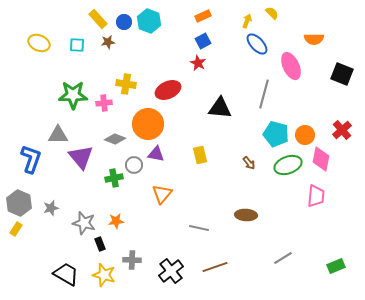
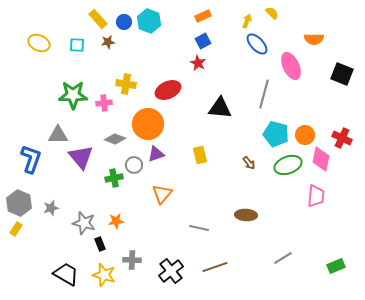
red cross at (342, 130): moved 8 px down; rotated 24 degrees counterclockwise
purple triangle at (156, 154): rotated 30 degrees counterclockwise
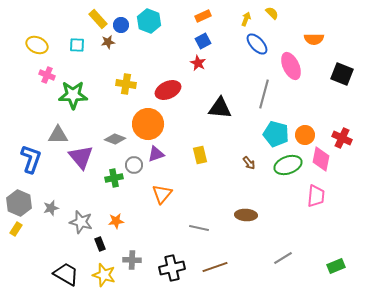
yellow arrow at (247, 21): moved 1 px left, 2 px up
blue circle at (124, 22): moved 3 px left, 3 px down
yellow ellipse at (39, 43): moved 2 px left, 2 px down
pink cross at (104, 103): moved 57 px left, 28 px up; rotated 28 degrees clockwise
gray star at (84, 223): moved 3 px left, 1 px up
black cross at (171, 271): moved 1 px right, 3 px up; rotated 25 degrees clockwise
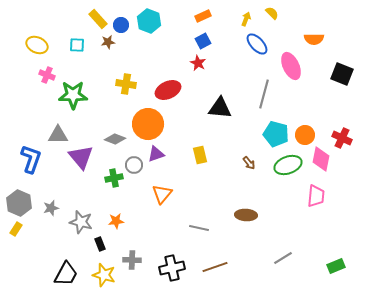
black trapezoid at (66, 274): rotated 88 degrees clockwise
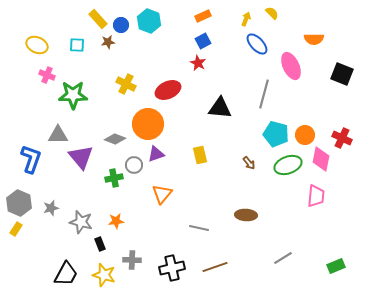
yellow cross at (126, 84): rotated 18 degrees clockwise
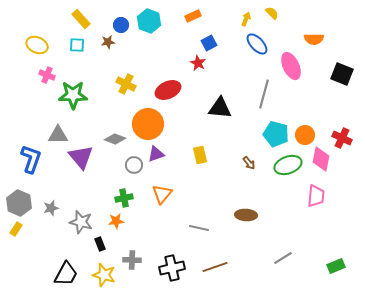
orange rectangle at (203, 16): moved 10 px left
yellow rectangle at (98, 19): moved 17 px left
blue square at (203, 41): moved 6 px right, 2 px down
green cross at (114, 178): moved 10 px right, 20 px down
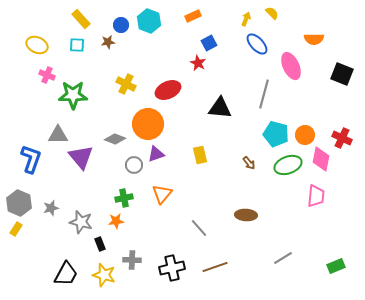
gray line at (199, 228): rotated 36 degrees clockwise
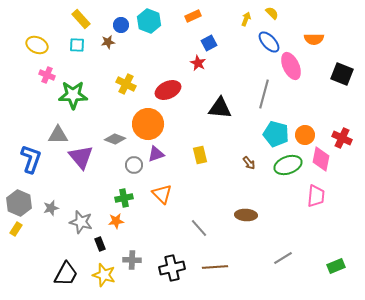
blue ellipse at (257, 44): moved 12 px right, 2 px up
orange triangle at (162, 194): rotated 25 degrees counterclockwise
brown line at (215, 267): rotated 15 degrees clockwise
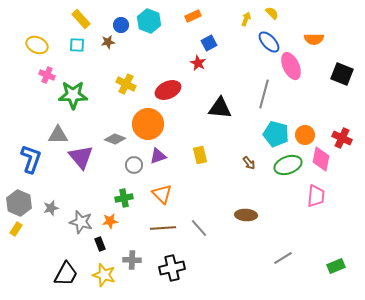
purple triangle at (156, 154): moved 2 px right, 2 px down
orange star at (116, 221): moved 6 px left
brown line at (215, 267): moved 52 px left, 39 px up
